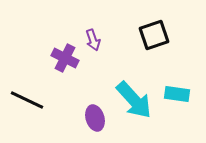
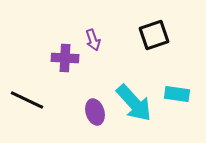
purple cross: rotated 24 degrees counterclockwise
cyan arrow: moved 3 px down
purple ellipse: moved 6 px up
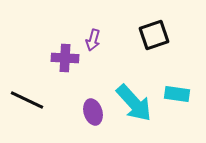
purple arrow: rotated 35 degrees clockwise
purple ellipse: moved 2 px left
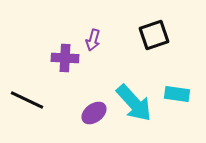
purple ellipse: moved 1 px right, 1 px down; rotated 70 degrees clockwise
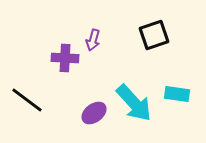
black line: rotated 12 degrees clockwise
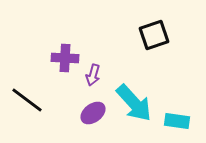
purple arrow: moved 35 px down
cyan rectangle: moved 27 px down
purple ellipse: moved 1 px left
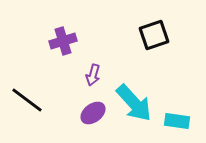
purple cross: moved 2 px left, 17 px up; rotated 20 degrees counterclockwise
